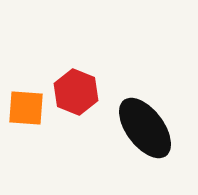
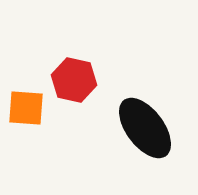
red hexagon: moved 2 px left, 12 px up; rotated 9 degrees counterclockwise
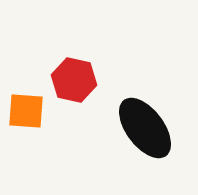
orange square: moved 3 px down
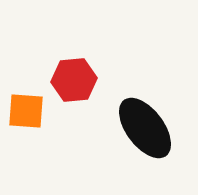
red hexagon: rotated 18 degrees counterclockwise
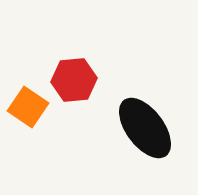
orange square: moved 2 px right, 4 px up; rotated 30 degrees clockwise
